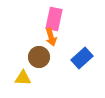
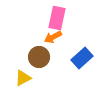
pink rectangle: moved 3 px right, 1 px up
orange arrow: moved 2 px right; rotated 78 degrees clockwise
yellow triangle: rotated 30 degrees counterclockwise
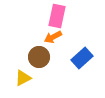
pink rectangle: moved 2 px up
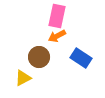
orange arrow: moved 4 px right, 1 px up
blue rectangle: moved 1 px left; rotated 75 degrees clockwise
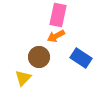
pink rectangle: moved 1 px right, 1 px up
orange arrow: moved 1 px left
yellow triangle: rotated 18 degrees counterclockwise
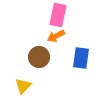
blue rectangle: rotated 65 degrees clockwise
yellow triangle: moved 8 px down
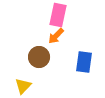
orange arrow: rotated 18 degrees counterclockwise
blue rectangle: moved 3 px right, 4 px down
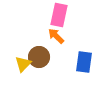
pink rectangle: moved 1 px right
orange arrow: rotated 90 degrees clockwise
yellow triangle: moved 22 px up
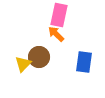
orange arrow: moved 2 px up
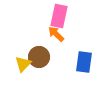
pink rectangle: moved 1 px down
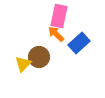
blue rectangle: moved 5 px left, 19 px up; rotated 40 degrees clockwise
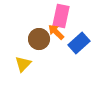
pink rectangle: moved 2 px right
orange arrow: moved 2 px up
brown circle: moved 18 px up
